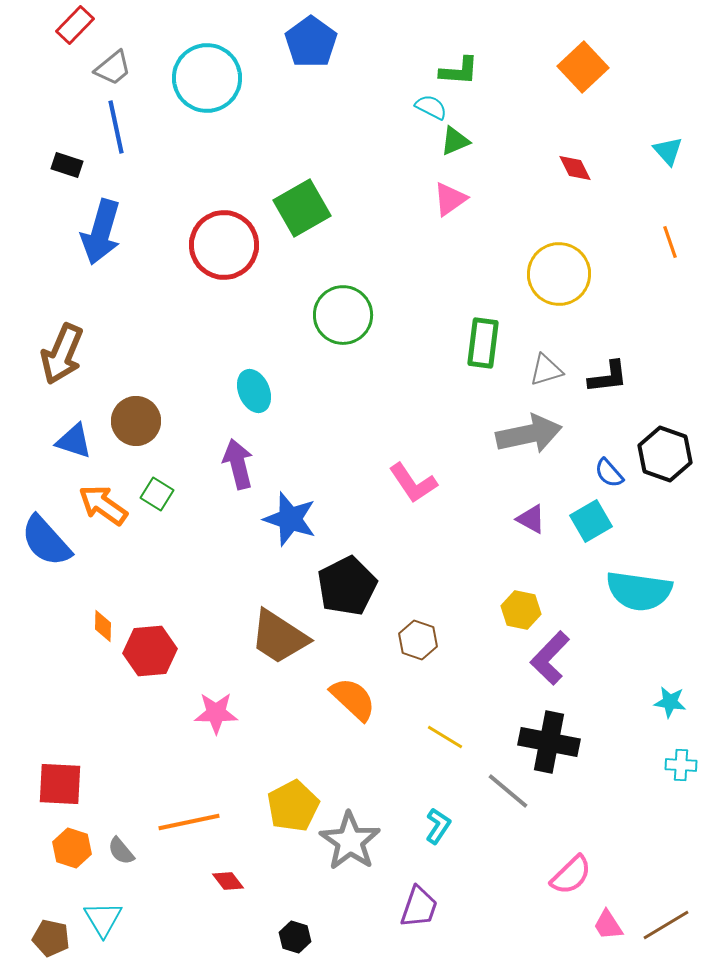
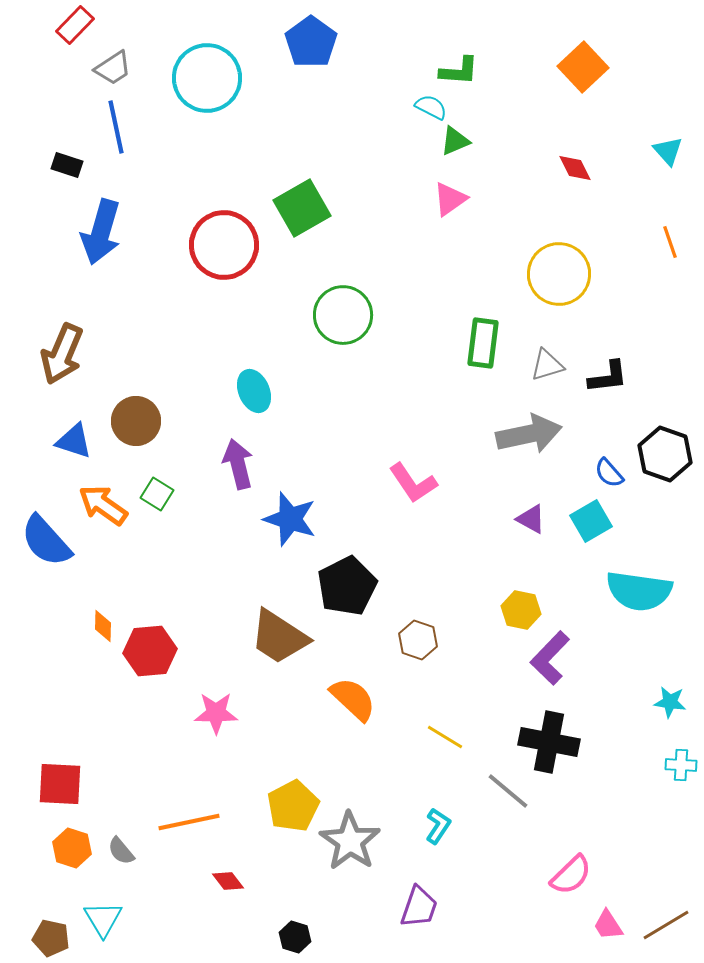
gray trapezoid at (113, 68): rotated 6 degrees clockwise
gray triangle at (546, 370): moved 1 px right, 5 px up
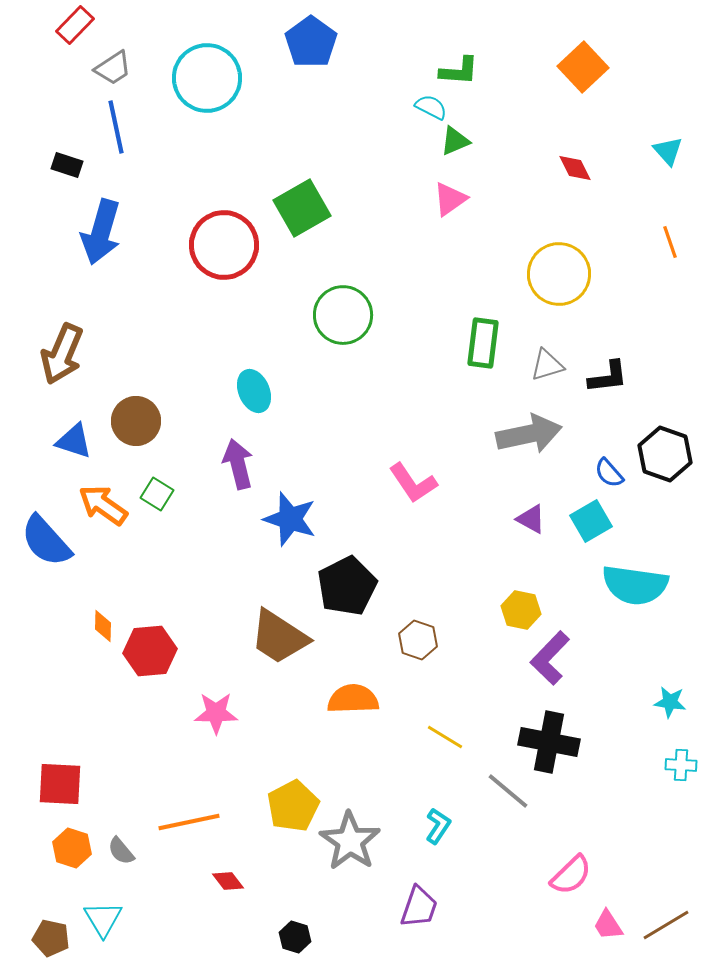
cyan semicircle at (639, 591): moved 4 px left, 6 px up
orange semicircle at (353, 699): rotated 45 degrees counterclockwise
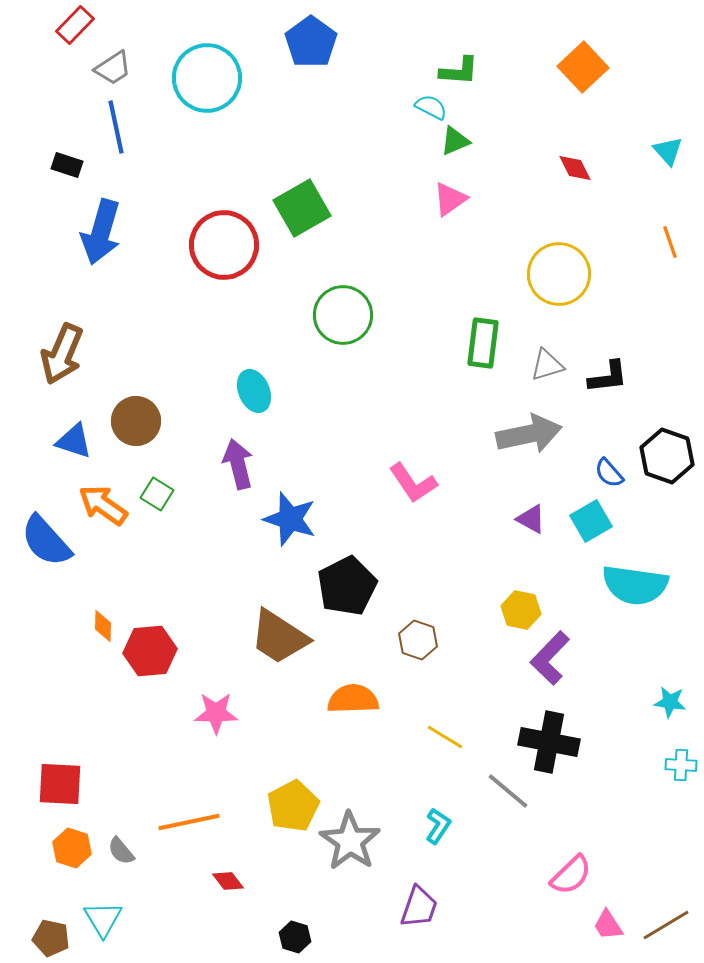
black hexagon at (665, 454): moved 2 px right, 2 px down
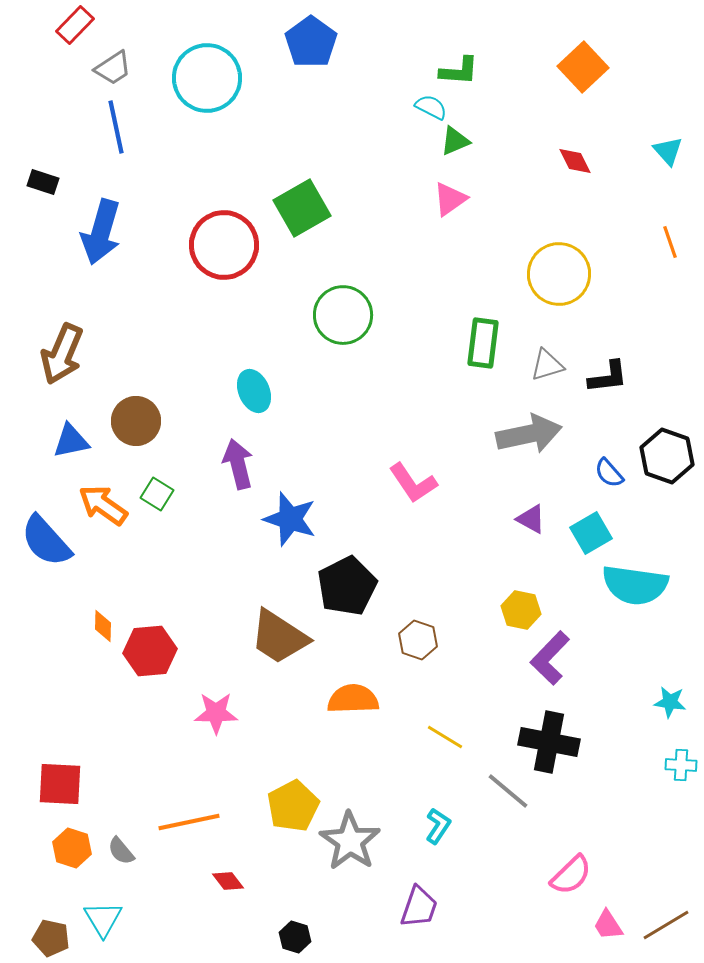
black rectangle at (67, 165): moved 24 px left, 17 px down
red diamond at (575, 168): moved 7 px up
blue triangle at (74, 441): moved 3 px left; rotated 30 degrees counterclockwise
cyan square at (591, 521): moved 12 px down
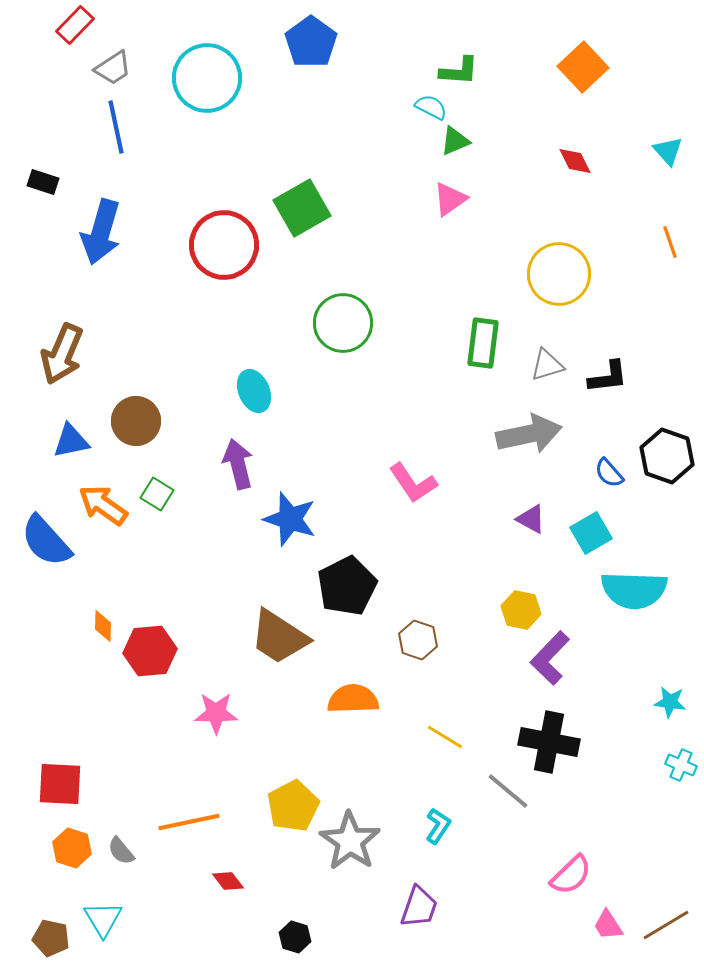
green circle at (343, 315): moved 8 px down
cyan semicircle at (635, 585): moved 1 px left, 5 px down; rotated 6 degrees counterclockwise
cyan cross at (681, 765): rotated 20 degrees clockwise
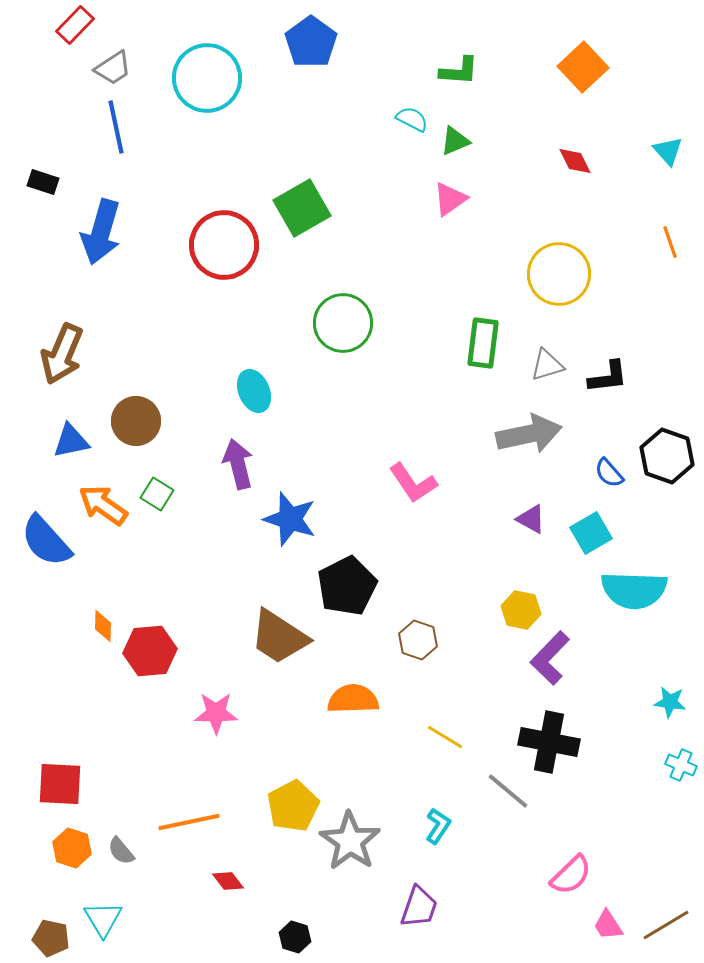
cyan semicircle at (431, 107): moved 19 px left, 12 px down
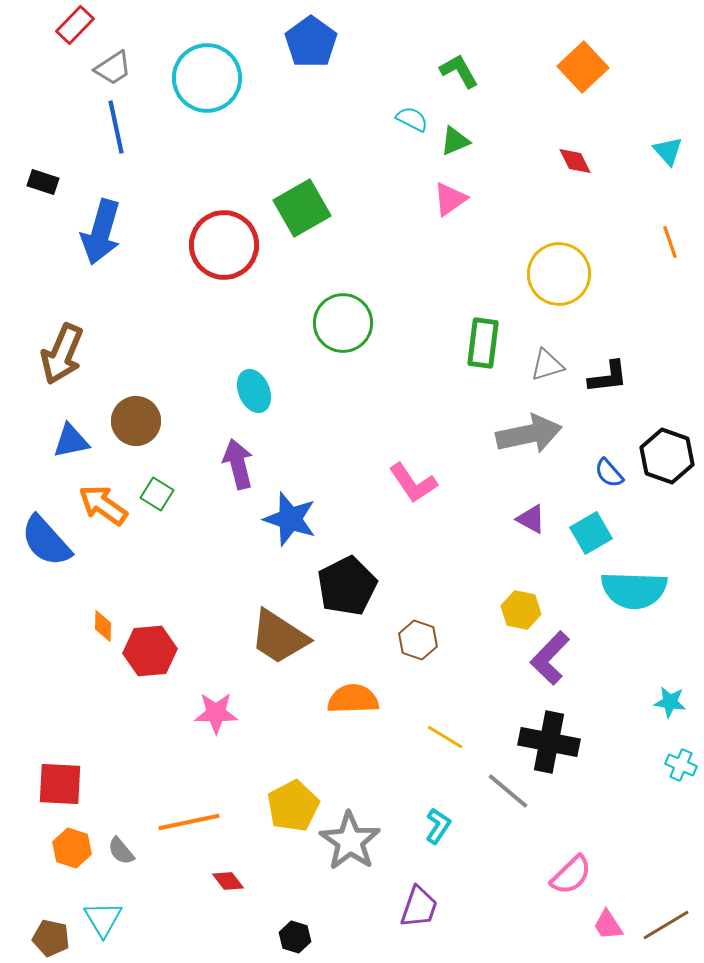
green L-shape at (459, 71): rotated 123 degrees counterclockwise
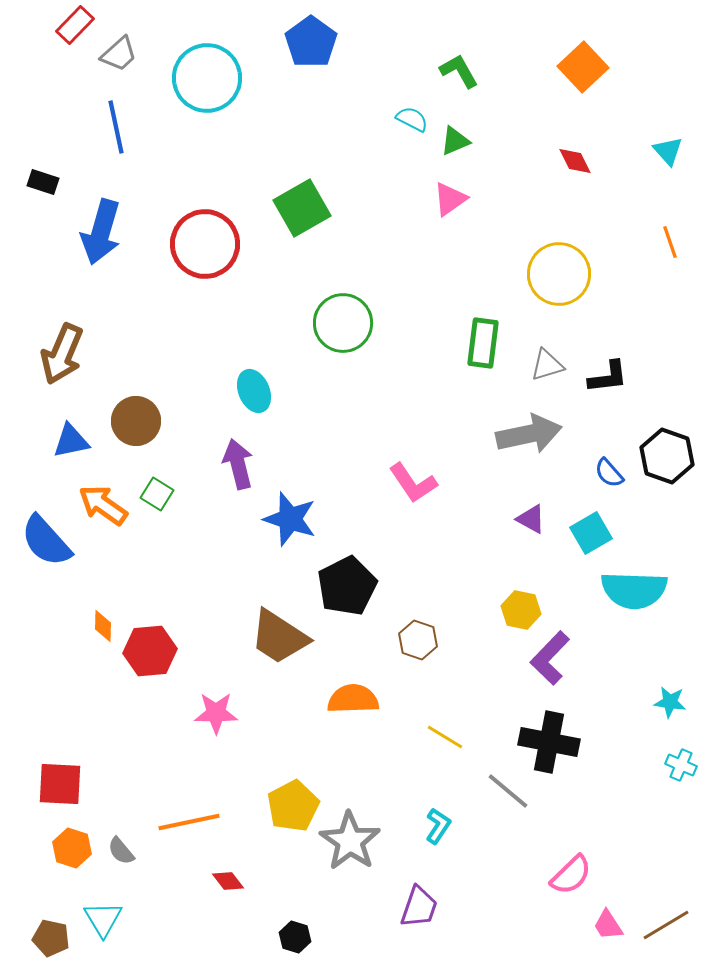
gray trapezoid at (113, 68): moved 6 px right, 14 px up; rotated 9 degrees counterclockwise
red circle at (224, 245): moved 19 px left, 1 px up
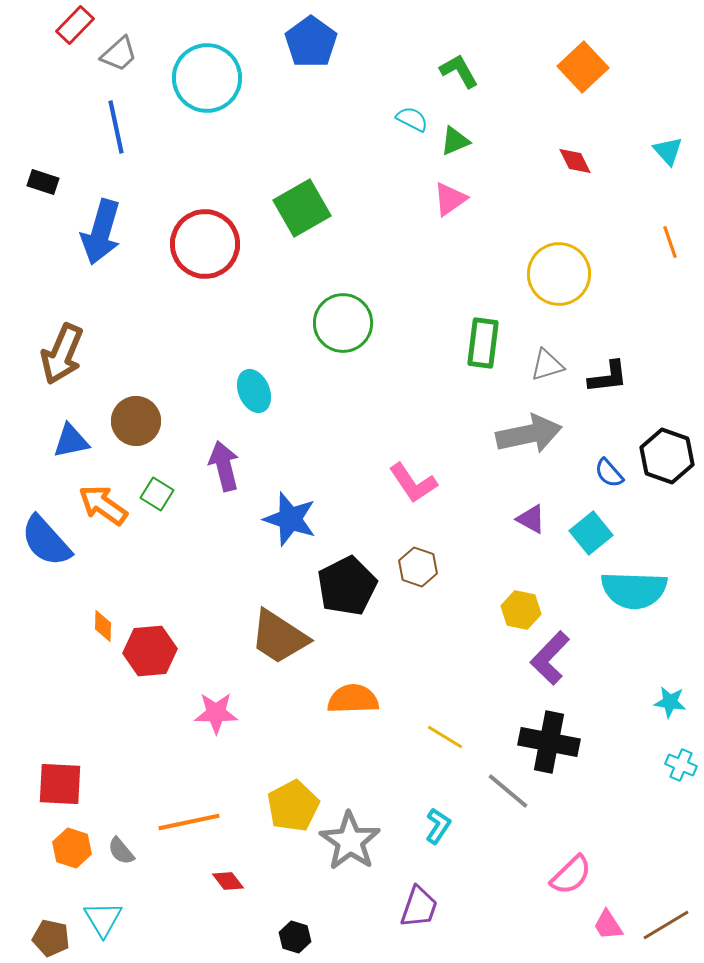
purple arrow at (238, 464): moved 14 px left, 2 px down
cyan square at (591, 533): rotated 9 degrees counterclockwise
brown hexagon at (418, 640): moved 73 px up
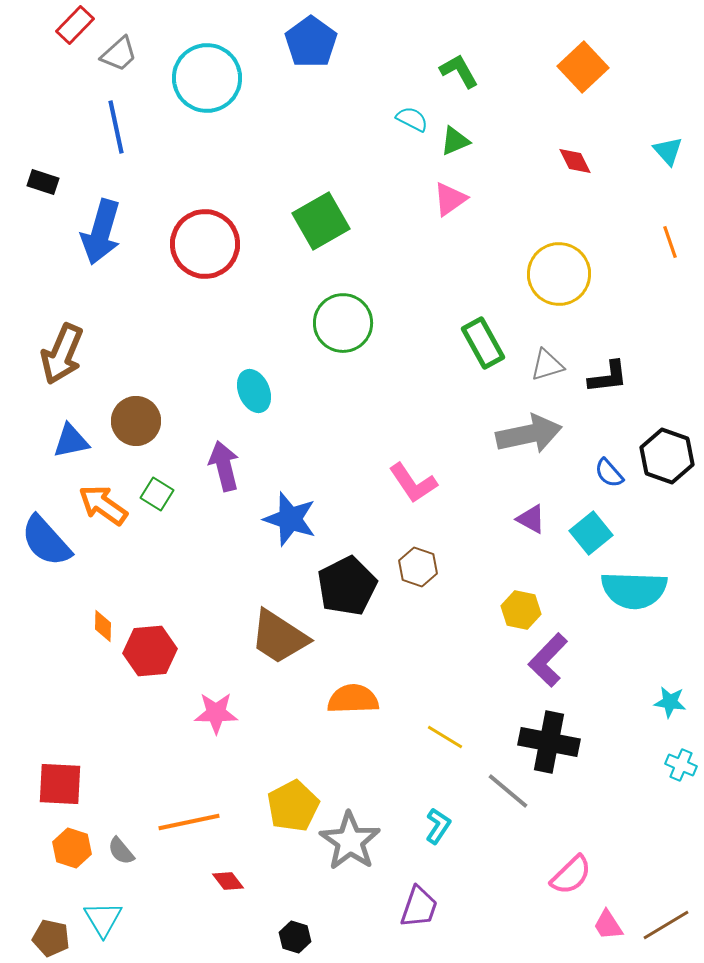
green square at (302, 208): moved 19 px right, 13 px down
green rectangle at (483, 343): rotated 36 degrees counterclockwise
purple L-shape at (550, 658): moved 2 px left, 2 px down
